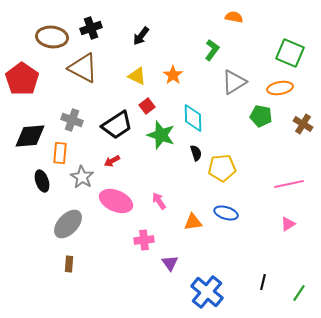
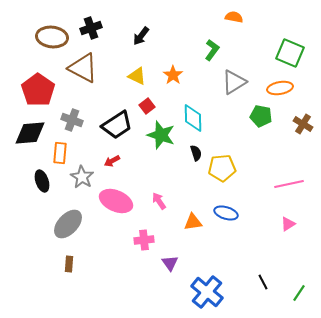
red pentagon: moved 16 px right, 11 px down
black diamond: moved 3 px up
black line: rotated 42 degrees counterclockwise
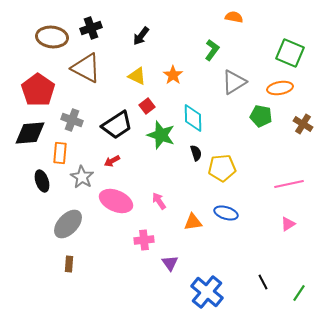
brown triangle: moved 3 px right
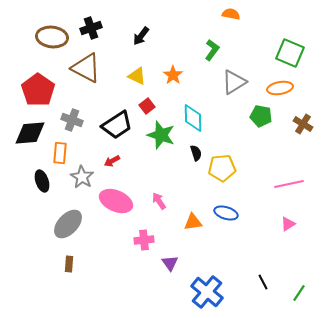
orange semicircle: moved 3 px left, 3 px up
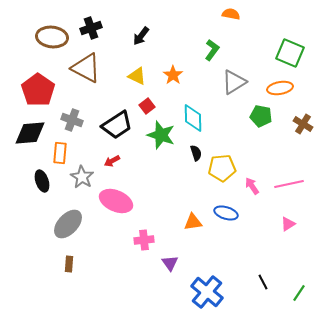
pink arrow: moved 93 px right, 15 px up
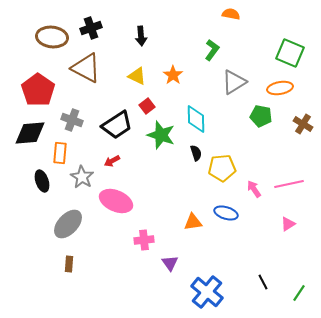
black arrow: rotated 42 degrees counterclockwise
cyan diamond: moved 3 px right, 1 px down
pink arrow: moved 2 px right, 3 px down
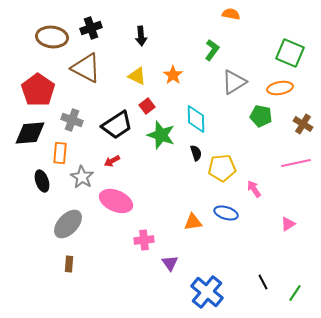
pink line: moved 7 px right, 21 px up
green line: moved 4 px left
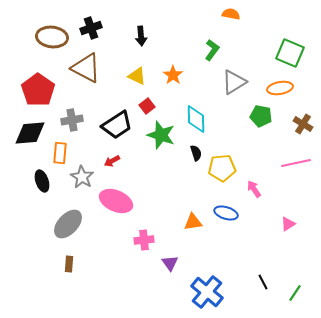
gray cross: rotated 30 degrees counterclockwise
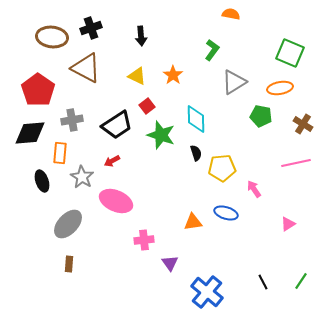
green line: moved 6 px right, 12 px up
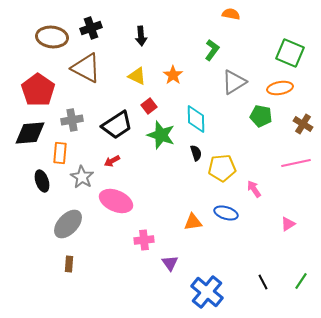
red square: moved 2 px right
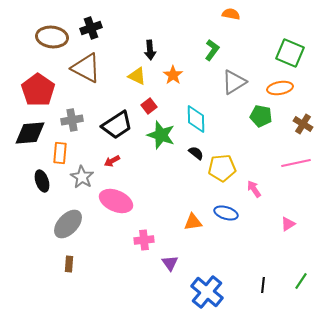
black arrow: moved 9 px right, 14 px down
black semicircle: rotated 35 degrees counterclockwise
black line: moved 3 px down; rotated 35 degrees clockwise
